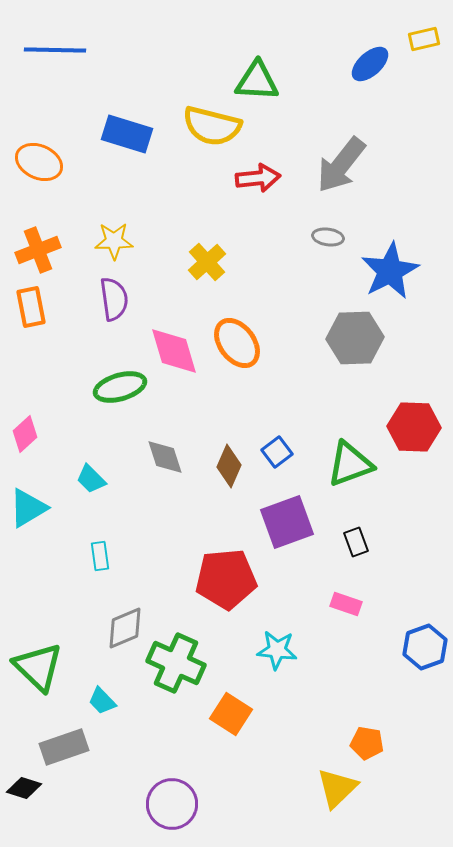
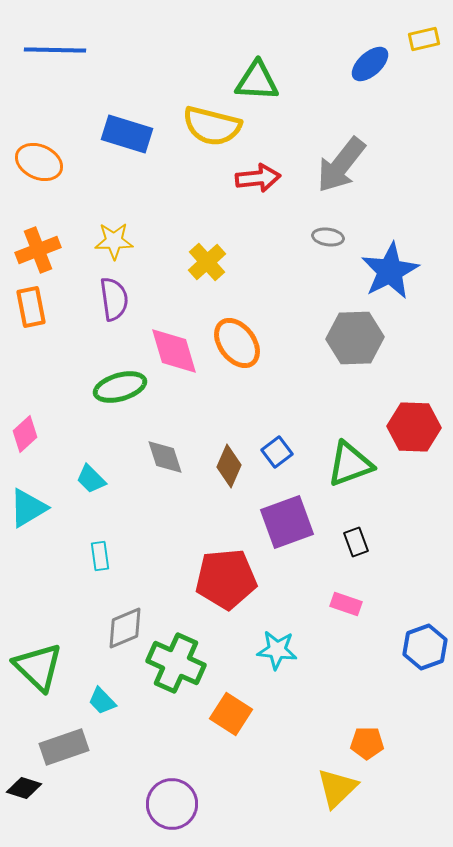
orange pentagon at (367, 743): rotated 8 degrees counterclockwise
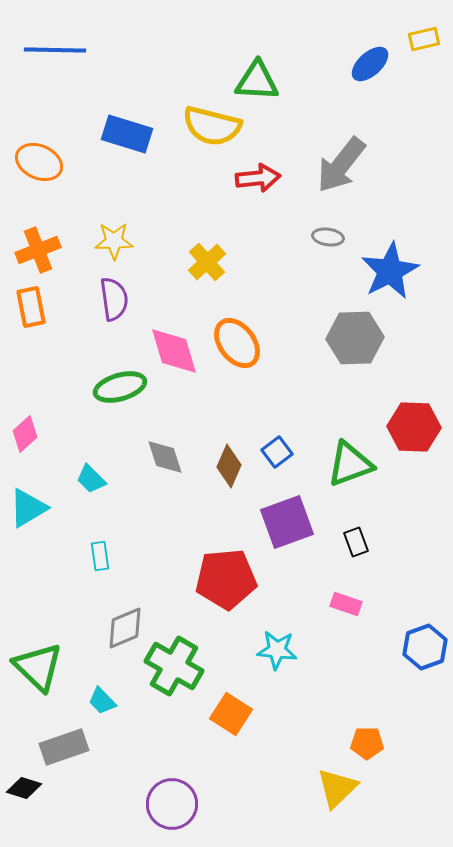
green cross at (176, 663): moved 2 px left, 3 px down; rotated 6 degrees clockwise
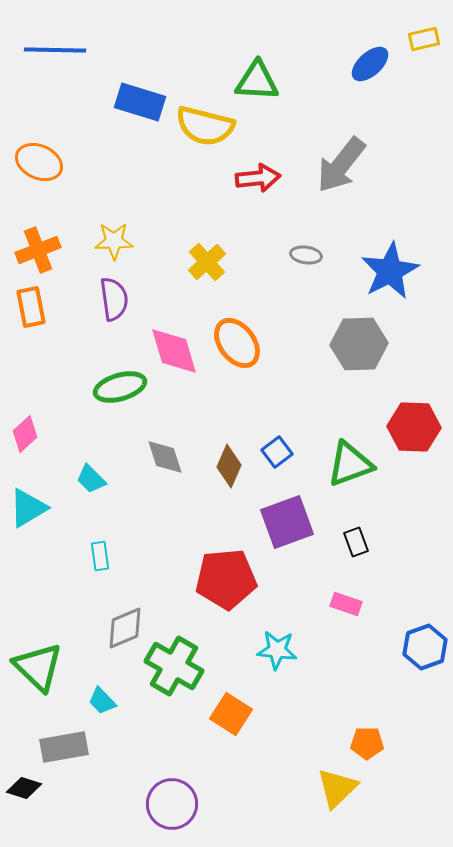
yellow semicircle at (212, 126): moved 7 px left
blue rectangle at (127, 134): moved 13 px right, 32 px up
gray ellipse at (328, 237): moved 22 px left, 18 px down
gray hexagon at (355, 338): moved 4 px right, 6 px down
gray rectangle at (64, 747): rotated 9 degrees clockwise
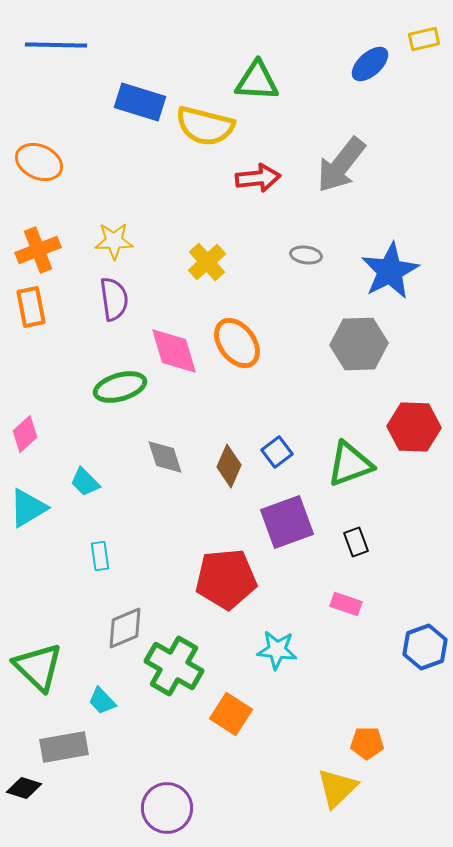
blue line at (55, 50): moved 1 px right, 5 px up
cyan trapezoid at (91, 479): moved 6 px left, 3 px down
purple circle at (172, 804): moved 5 px left, 4 px down
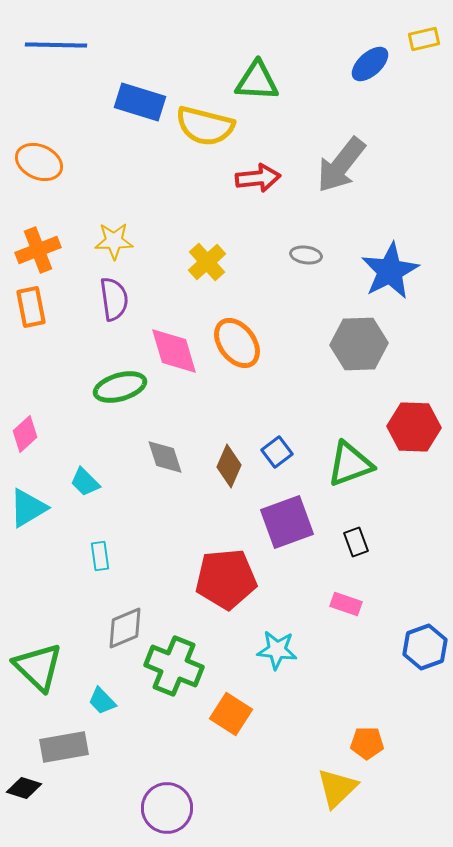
green cross at (174, 666): rotated 8 degrees counterclockwise
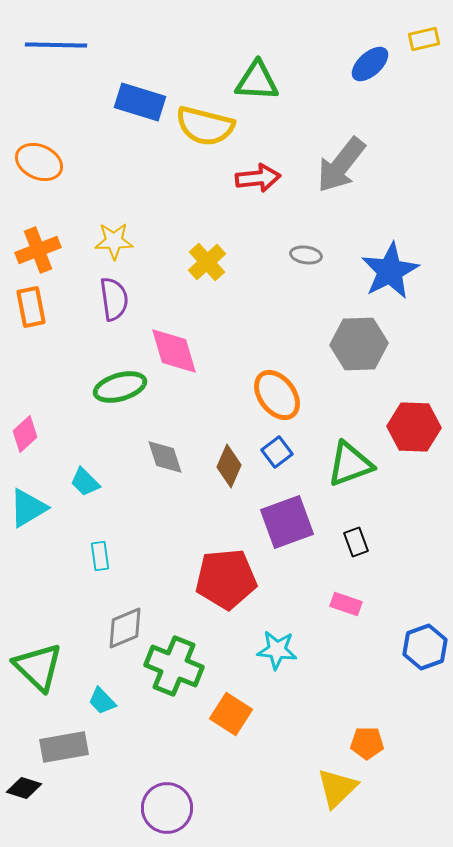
orange ellipse at (237, 343): moved 40 px right, 52 px down
